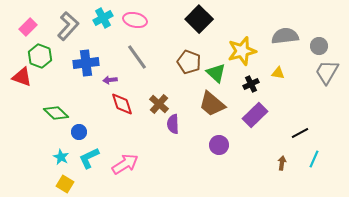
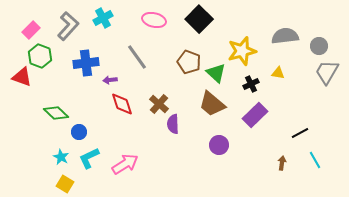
pink ellipse: moved 19 px right
pink rectangle: moved 3 px right, 3 px down
cyan line: moved 1 px right, 1 px down; rotated 54 degrees counterclockwise
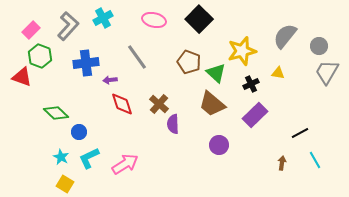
gray semicircle: rotated 44 degrees counterclockwise
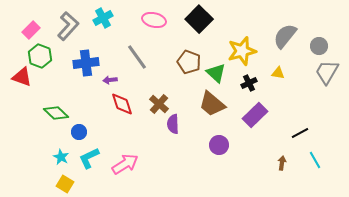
black cross: moved 2 px left, 1 px up
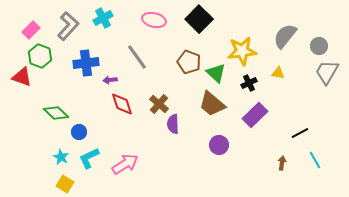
yellow star: rotated 8 degrees clockwise
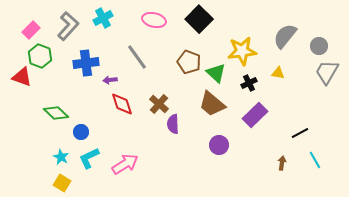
blue circle: moved 2 px right
yellow square: moved 3 px left, 1 px up
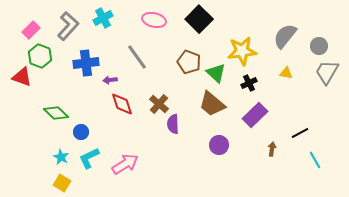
yellow triangle: moved 8 px right
brown arrow: moved 10 px left, 14 px up
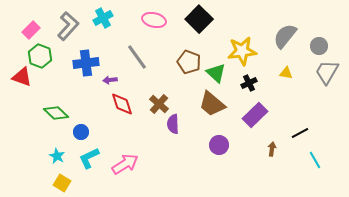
cyan star: moved 4 px left, 1 px up
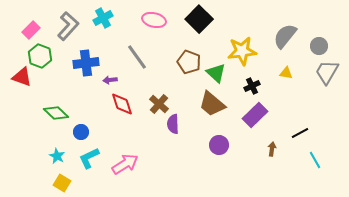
black cross: moved 3 px right, 3 px down
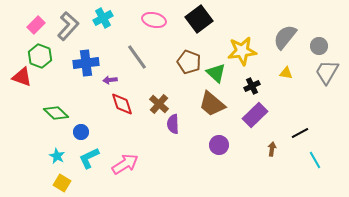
black square: rotated 8 degrees clockwise
pink rectangle: moved 5 px right, 5 px up
gray semicircle: moved 1 px down
